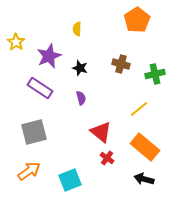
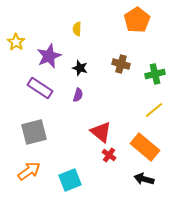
purple semicircle: moved 3 px left, 3 px up; rotated 32 degrees clockwise
yellow line: moved 15 px right, 1 px down
red cross: moved 2 px right, 3 px up
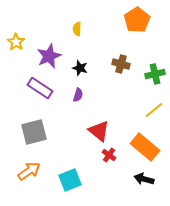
red triangle: moved 2 px left, 1 px up
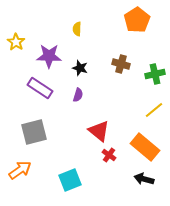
purple star: rotated 25 degrees clockwise
orange arrow: moved 9 px left, 1 px up
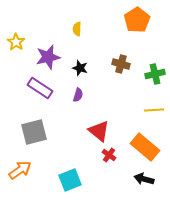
purple star: moved 1 px left, 1 px down; rotated 15 degrees counterclockwise
yellow line: rotated 36 degrees clockwise
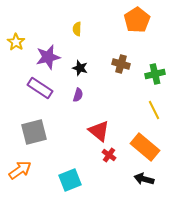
yellow line: rotated 66 degrees clockwise
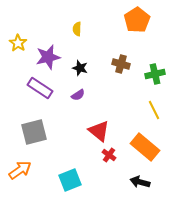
yellow star: moved 2 px right, 1 px down
purple semicircle: rotated 40 degrees clockwise
black arrow: moved 4 px left, 3 px down
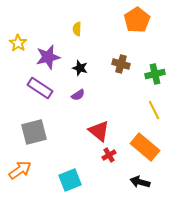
red cross: rotated 24 degrees clockwise
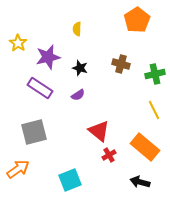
orange arrow: moved 2 px left, 1 px up
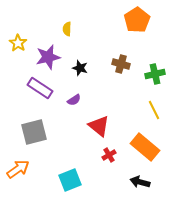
yellow semicircle: moved 10 px left
purple semicircle: moved 4 px left, 5 px down
red triangle: moved 5 px up
